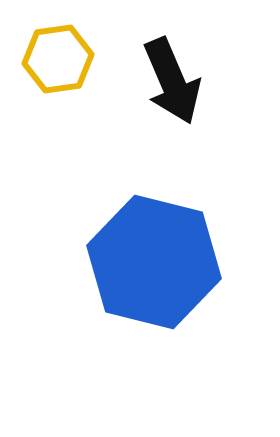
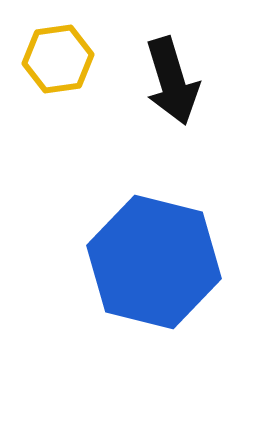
black arrow: rotated 6 degrees clockwise
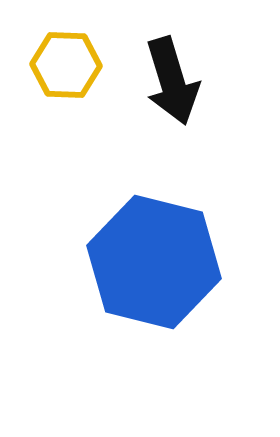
yellow hexagon: moved 8 px right, 6 px down; rotated 10 degrees clockwise
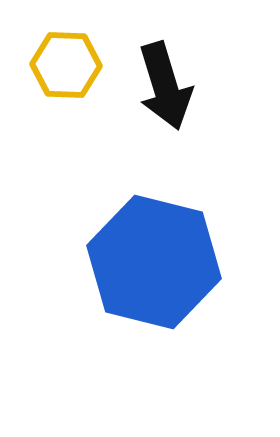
black arrow: moved 7 px left, 5 px down
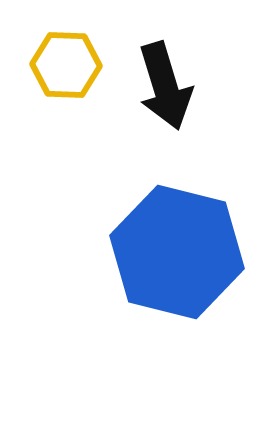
blue hexagon: moved 23 px right, 10 px up
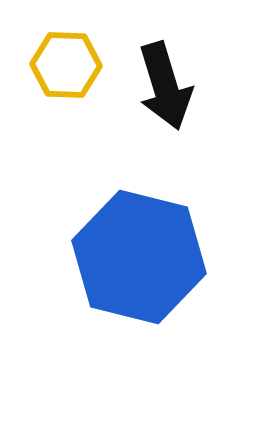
blue hexagon: moved 38 px left, 5 px down
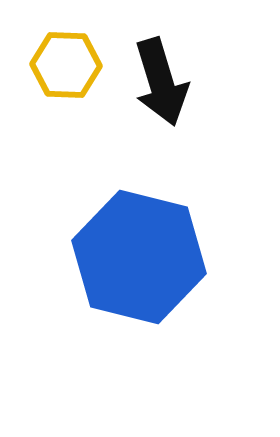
black arrow: moved 4 px left, 4 px up
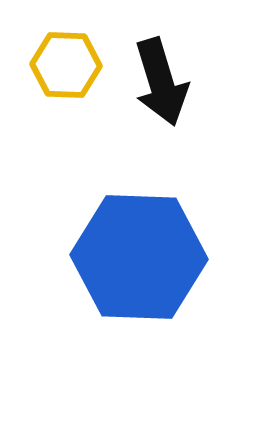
blue hexagon: rotated 12 degrees counterclockwise
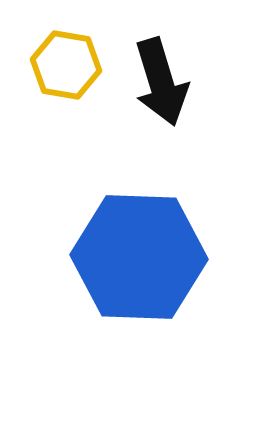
yellow hexagon: rotated 8 degrees clockwise
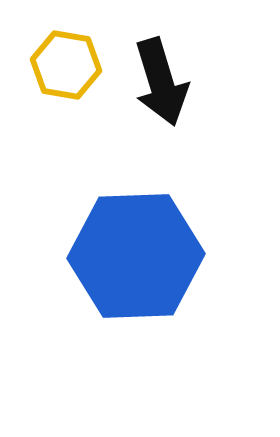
blue hexagon: moved 3 px left, 1 px up; rotated 4 degrees counterclockwise
